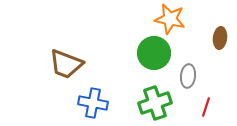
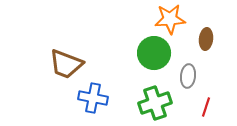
orange star: rotated 16 degrees counterclockwise
brown ellipse: moved 14 px left, 1 px down
blue cross: moved 5 px up
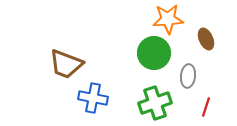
orange star: moved 2 px left
brown ellipse: rotated 30 degrees counterclockwise
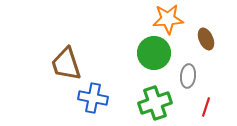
brown trapezoid: rotated 51 degrees clockwise
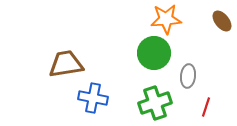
orange star: moved 2 px left
brown ellipse: moved 16 px right, 18 px up; rotated 15 degrees counterclockwise
brown trapezoid: rotated 99 degrees clockwise
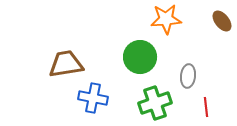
green circle: moved 14 px left, 4 px down
red line: rotated 24 degrees counterclockwise
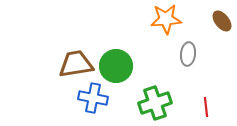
green circle: moved 24 px left, 9 px down
brown trapezoid: moved 10 px right
gray ellipse: moved 22 px up
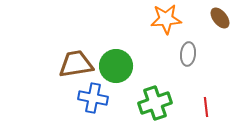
brown ellipse: moved 2 px left, 3 px up
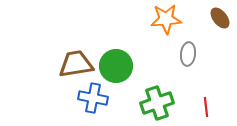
green cross: moved 2 px right
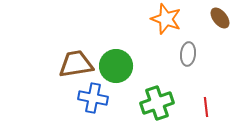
orange star: rotated 24 degrees clockwise
